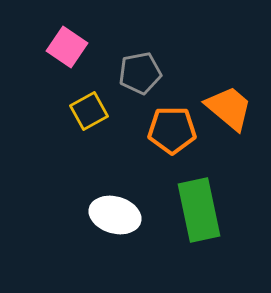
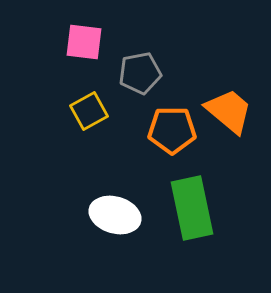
pink square: moved 17 px right, 5 px up; rotated 27 degrees counterclockwise
orange trapezoid: moved 3 px down
green rectangle: moved 7 px left, 2 px up
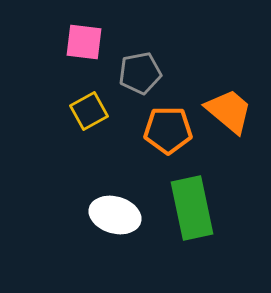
orange pentagon: moved 4 px left
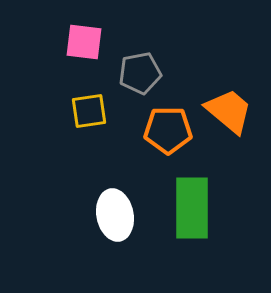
yellow square: rotated 21 degrees clockwise
green rectangle: rotated 12 degrees clockwise
white ellipse: rotated 63 degrees clockwise
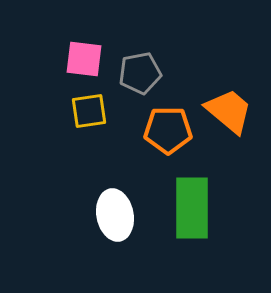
pink square: moved 17 px down
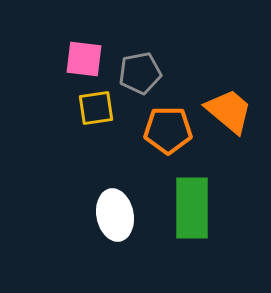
yellow square: moved 7 px right, 3 px up
